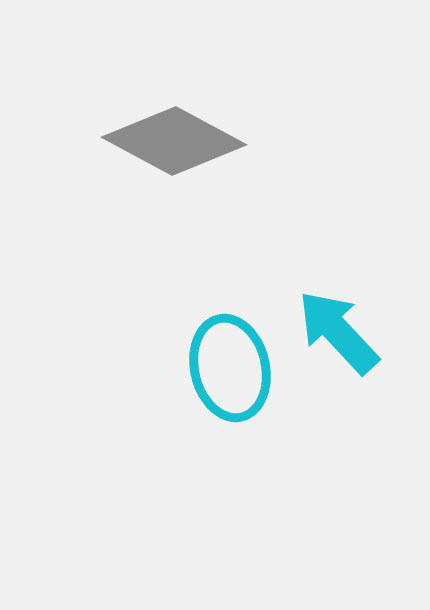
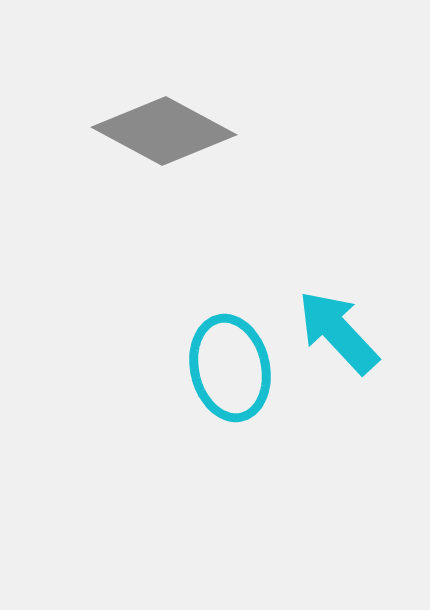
gray diamond: moved 10 px left, 10 px up
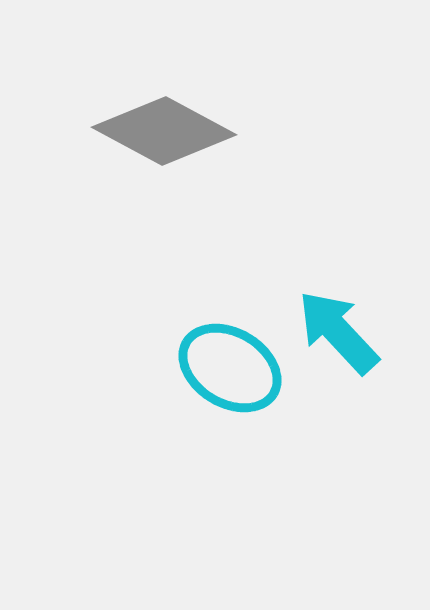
cyan ellipse: rotated 46 degrees counterclockwise
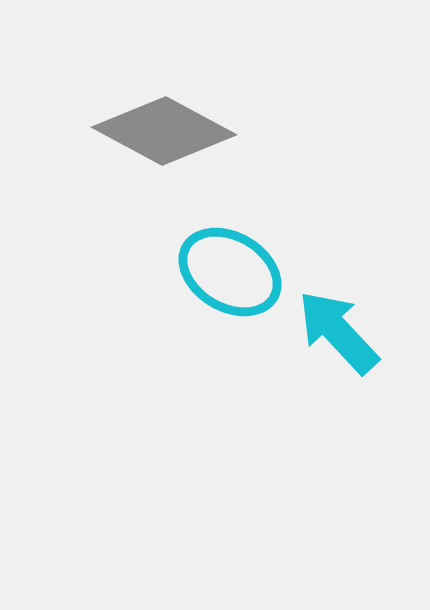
cyan ellipse: moved 96 px up
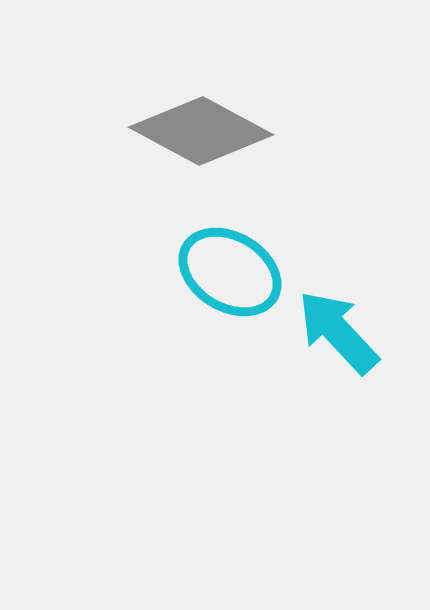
gray diamond: moved 37 px right
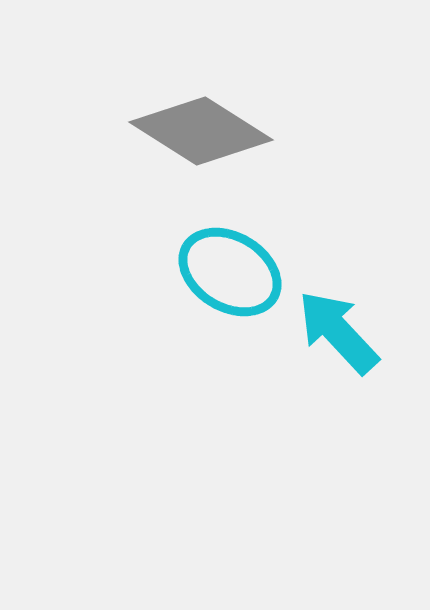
gray diamond: rotated 4 degrees clockwise
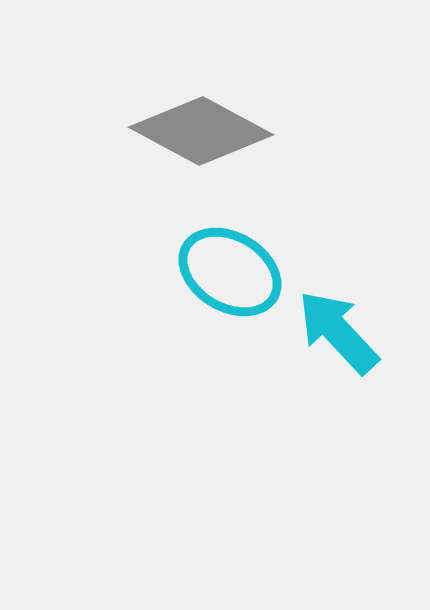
gray diamond: rotated 4 degrees counterclockwise
